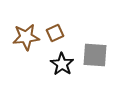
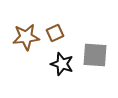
black star: rotated 15 degrees counterclockwise
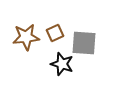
gray square: moved 11 px left, 12 px up
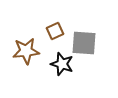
brown square: moved 2 px up
brown star: moved 14 px down
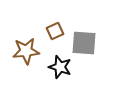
black star: moved 2 px left, 3 px down
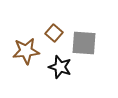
brown square: moved 1 px left, 2 px down; rotated 24 degrees counterclockwise
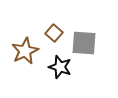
brown star: moved 1 px left; rotated 20 degrees counterclockwise
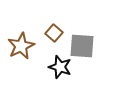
gray square: moved 2 px left, 3 px down
brown star: moved 4 px left, 5 px up
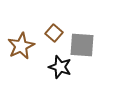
gray square: moved 1 px up
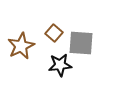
gray square: moved 1 px left, 2 px up
black star: moved 2 px up; rotated 25 degrees counterclockwise
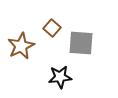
brown square: moved 2 px left, 5 px up
black star: moved 12 px down
